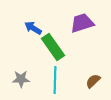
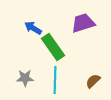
purple trapezoid: moved 1 px right
gray star: moved 4 px right, 1 px up
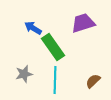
gray star: moved 1 px left, 4 px up; rotated 12 degrees counterclockwise
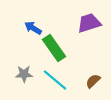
purple trapezoid: moved 6 px right
green rectangle: moved 1 px right, 1 px down
gray star: rotated 12 degrees clockwise
cyan line: rotated 52 degrees counterclockwise
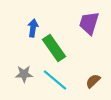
purple trapezoid: rotated 55 degrees counterclockwise
blue arrow: rotated 66 degrees clockwise
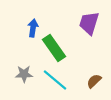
brown semicircle: moved 1 px right
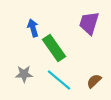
blue arrow: rotated 24 degrees counterclockwise
cyan line: moved 4 px right
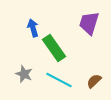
gray star: rotated 24 degrees clockwise
cyan line: rotated 12 degrees counterclockwise
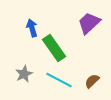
purple trapezoid: rotated 30 degrees clockwise
blue arrow: moved 1 px left
gray star: rotated 24 degrees clockwise
brown semicircle: moved 2 px left
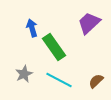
green rectangle: moved 1 px up
brown semicircle: moved 4 px right
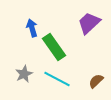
cyan line: moved 2 px left, 1 px up
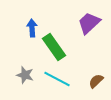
blue arrow: rotated 12 degrees clockwise
gray star: moved 1 px right, 1 px down; rotated 30 degrees counterclockwise
